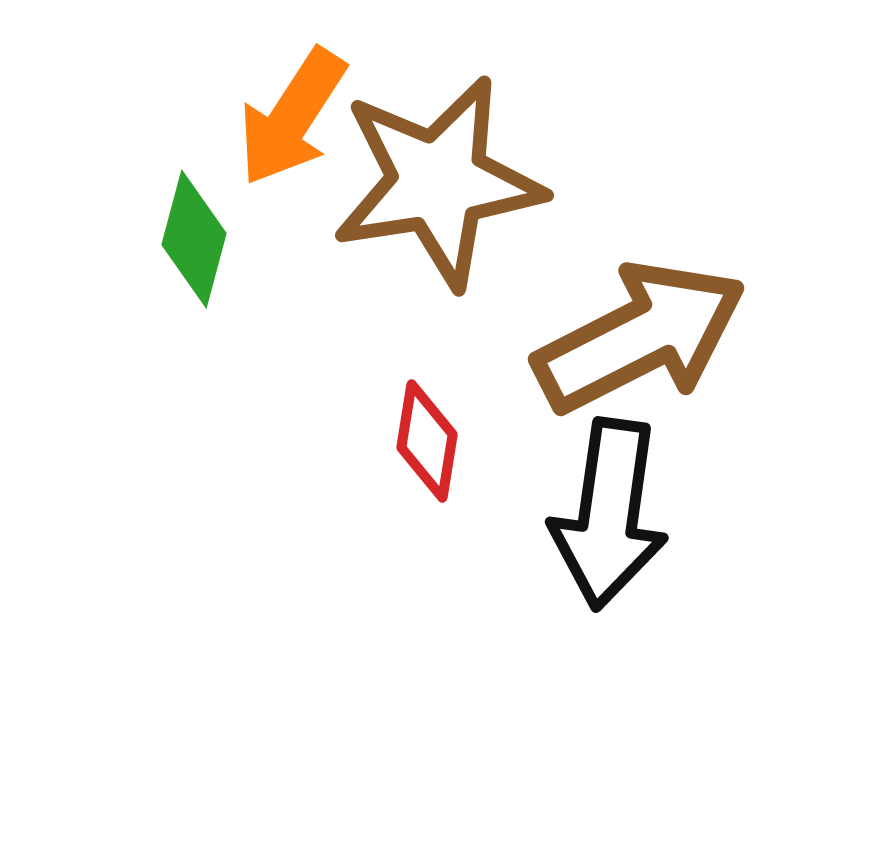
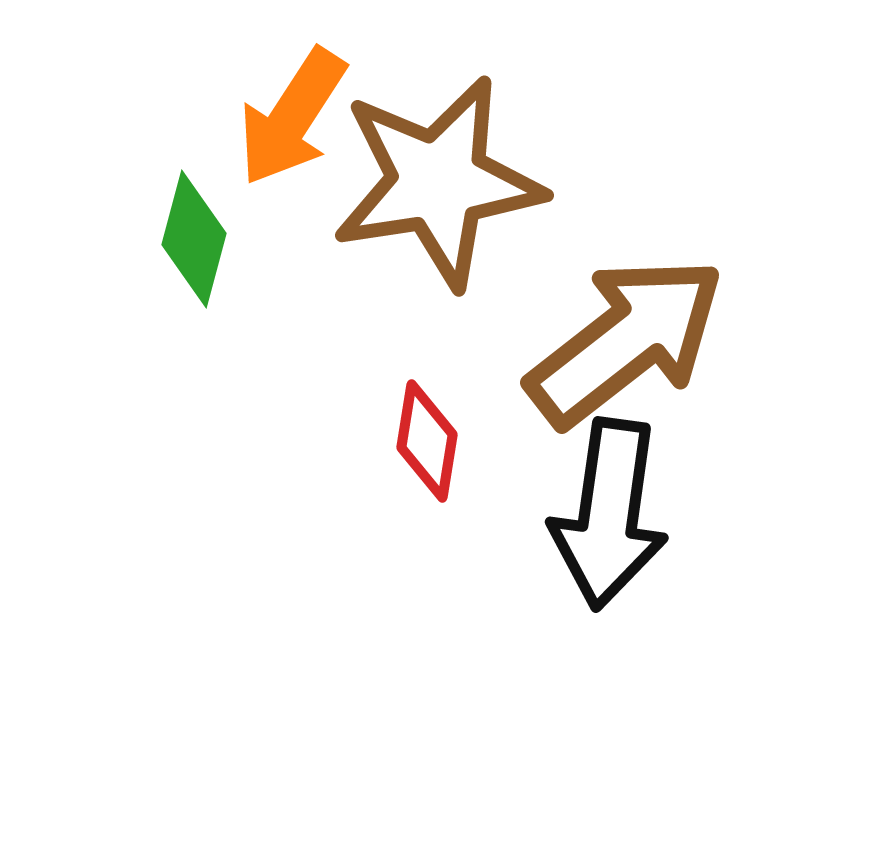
brown arrow: moved 14 px left, 4 px down; rotated 11 degrees counterclockwise
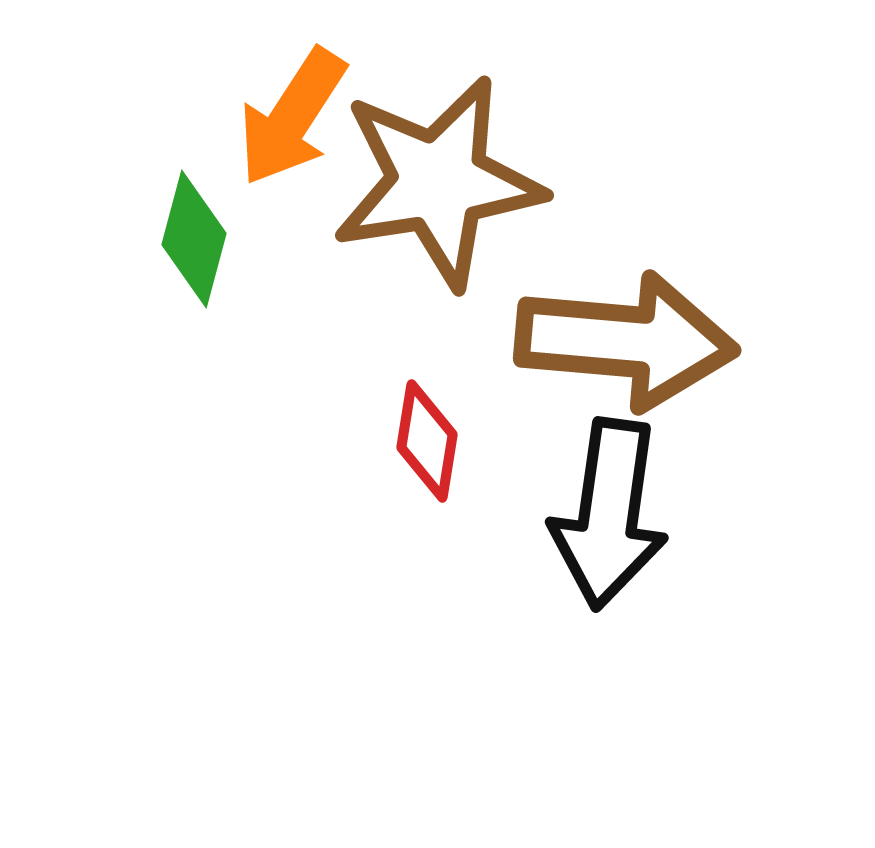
brown arrow: rotated 43 degrees clockwise
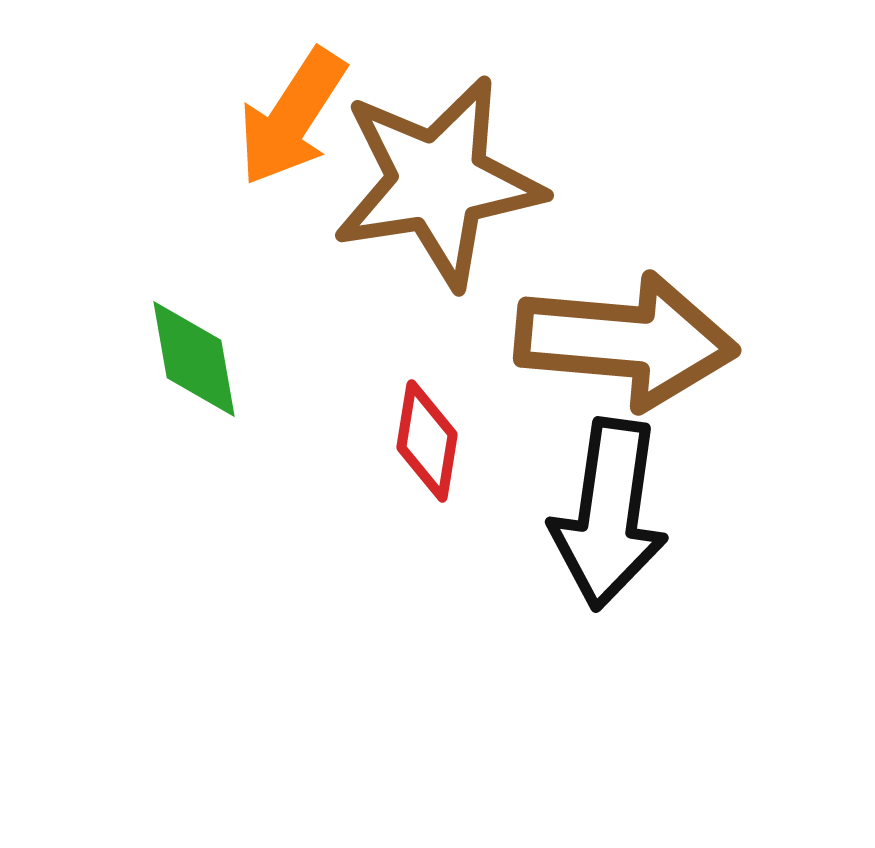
green diamond: moved 120 px down; rotated 25 degrees counterclockwise
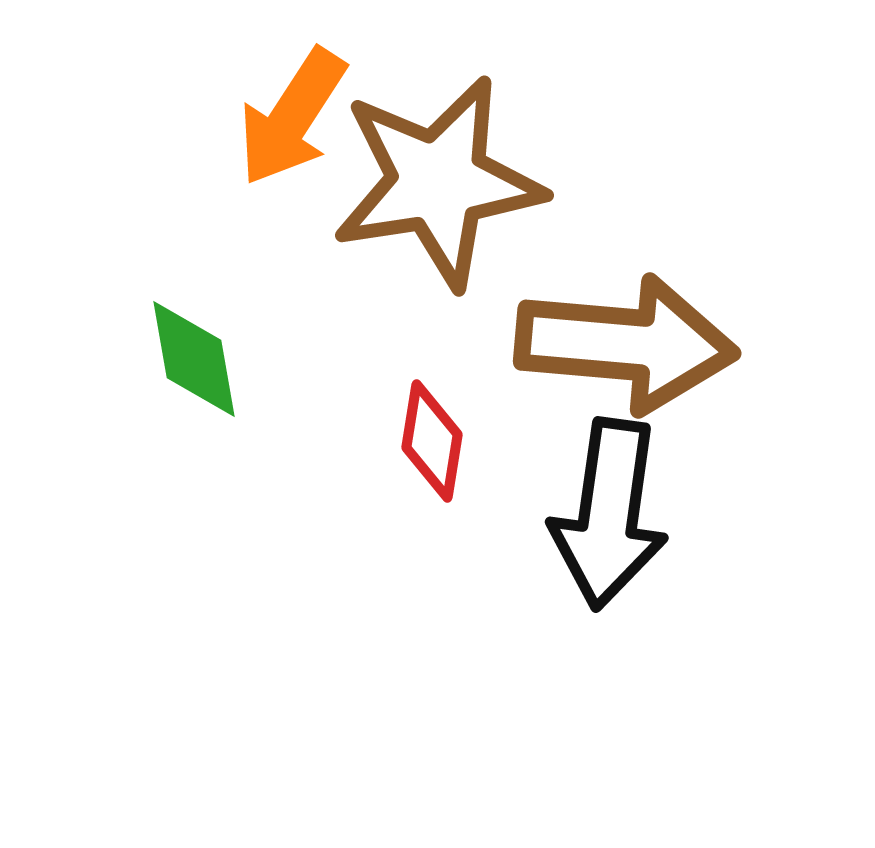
brown arrow: moved 3 px down
red diamond: moved 5 px right
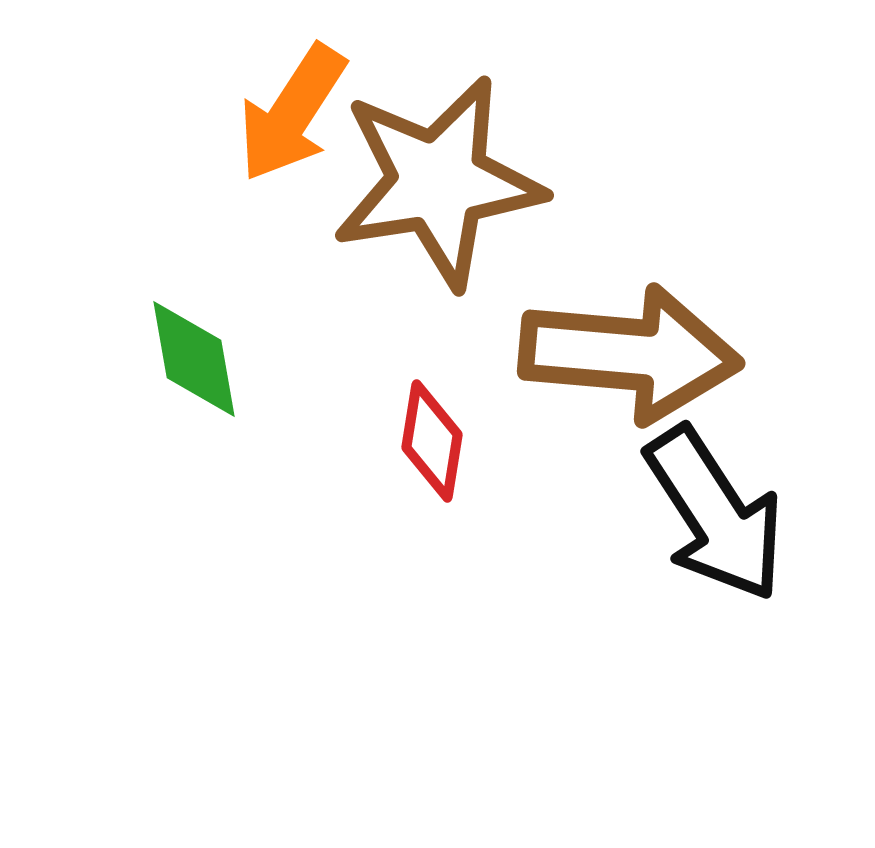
orange arrow: moved 4 px up
brown arrow: moved 4 px right, 10 px down
black arrow: moved 106 px right; rotated 41 degrees counterclockwise
